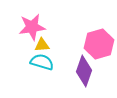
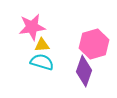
pink hexagon: moved 5 px left
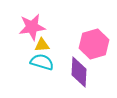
purple diamond: moved 5 px left, 1 px down; rotated 16 degrees counterclockwise
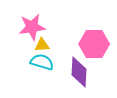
pink hexagon: rotated 16 degrees clockwise
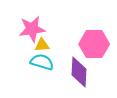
pink star: moved 2 px down
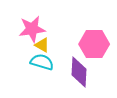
yellow triangle: rotated 35 degrees clockwise
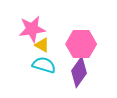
pink hexagon: moved 13 px left
cyan semicircle: moved 2 px right, 3 px down
purple diamond: rotated 32 degrees clockwise
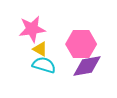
yellow triangle: moved 2 px left, 4 px down
purple diamond: moved 8 px right, 6 px up; rotated 44 degrees clockwise
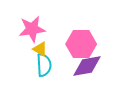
cyan semicircle: rotated 70 degrees clockwise
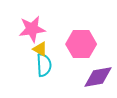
purple diamond: moved 11 px right, 11 px down
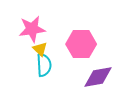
yellow triangle: rotated 14 degrees clockwise
